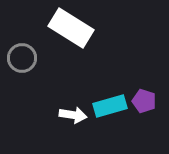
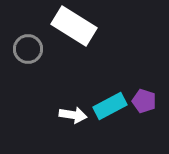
white rectangle: moved 3 px right, 2 px up
gray circle: moved 6 px right, 9 px up
cyan rectangle: rotated 12 degrees counterclockwise
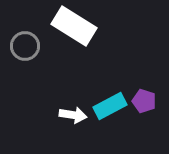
gray circle: moved 3 px left, 3 px up
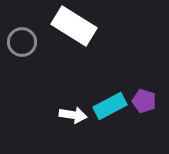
gray circle: moved 3 px left, 4 px up
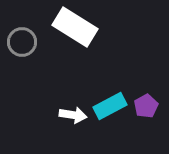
white rectangle: moved 1 px right, 1 px down
purple pentagon: moved 2 px right, 5 px down; rotated 25 degrees clockwise
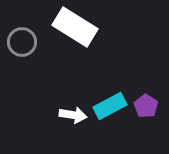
purple pentagon: rotated 10 degrees counterclockwise
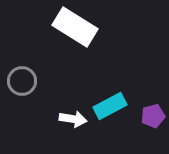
gray circle: moved 39 px down
purple pentagon: moved 7 px right, 10 px down; rotated 25 degrees clockwise
white arrow: moved 4 px down
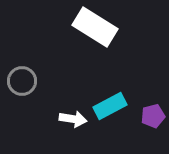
white rectangle: moved 20 px right
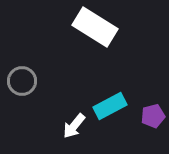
white arrow: moved 1 px right, 7 px down; rotated 120 degrees clockwise
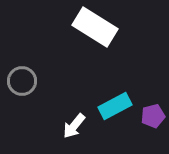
cyan rectangle: moved 5 px right
